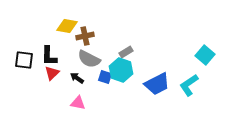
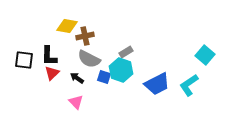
blue square: moved 1 px left
pink triangle: moved 2 px left, 1 px up; rotated 35 degrees clockwise
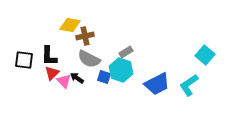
yellow diamond: moved 3 px right, 1 px up
pink triangle: moved 12 px left, 21 px up
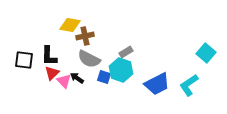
cyan square: moved 1 px right, 2 px up
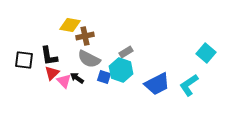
black L-shape: rotated 10 degrees counterclockwise
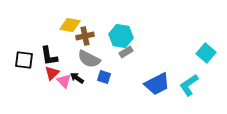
cyan hexagon: moved 34 px up; rotated 10 degrees counterclockwise
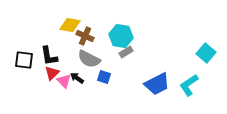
brown cross: rotated 36 degrees clockwise
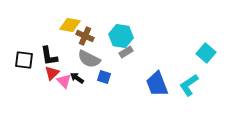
blue trapezoid: rotated 96 degrees clockwise
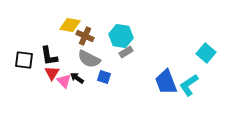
red triangle: rotated 14 degrees counterclockwise
blue trapezoid: moved 9 px right, 2 px up
